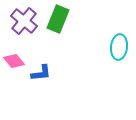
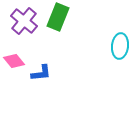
green rectangle: moved 2 px up
cyan ellipse: moved 1 px right, 1 px up
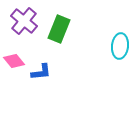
green rectangle: moved 1 px right, 12 px down
blue L-shape: moved 1 px up
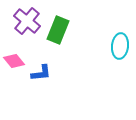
purple cross: moved 3 px right
green rectangle: moved 1 px left, 1 px down
blue L-shape: moved 1 px down
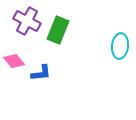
purple cross: rotated 12 degrees counterclockwise
